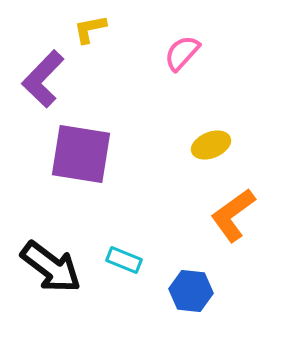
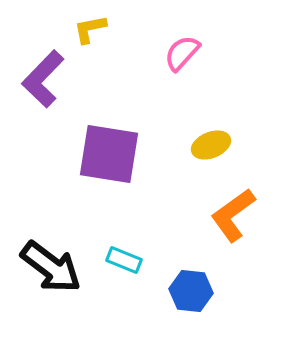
purple square: moved 28 px right
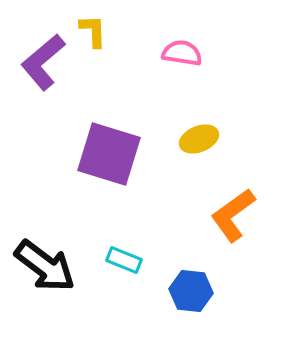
yellow L-shape: moved 3 px right, 2 px down; rotated 99 degrees clockwise
pink semicircle: rotated 57 degrees clockwise
purple L-shape: moved 17 px up; rotated 6 degrees clockwise
yellow ellipse: moved 12 px left, 6 px up
purple square: rotated 8 degrees clockwise
black arrow: moved 6 px left, 1 px up
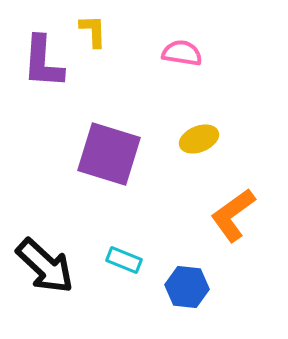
purple L-shape: rotated 46 degrees counterclockwise
black arrow: rotated 6 degrees clockwise
blue hexagon: moved 4 px left, 4 px up
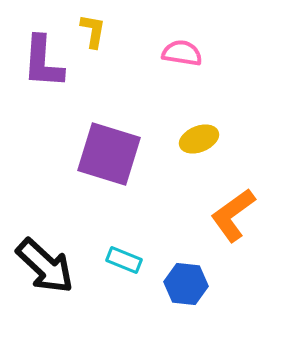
yellow L-shape: rotated 12 degrees clockwise
blue hexagon: moved 1 px left, 3 px up
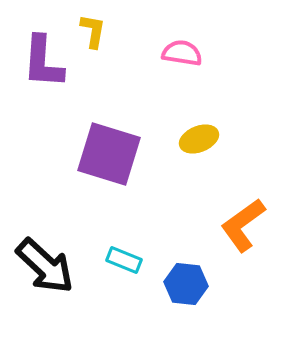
orange L-shape: moved 10 px right, 10 px down
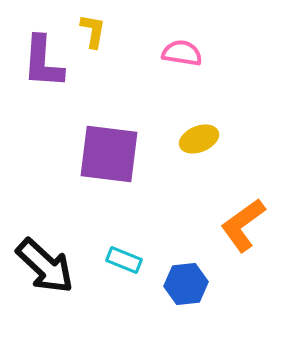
purple square: rotated 10 degrees counterclockwise
blue hexagon: rotated 12 degrees counterclockwise
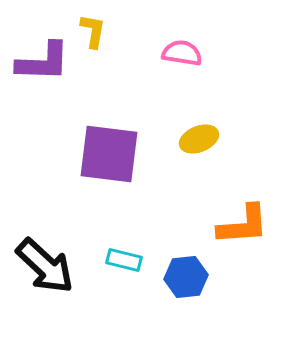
purple L-shape: rotated 92 degrees counterclockwise
orange L-shape: rotated 148 degrees counterclockwise
cyan rectangle: rotated 8 degrees counterclockwise
blue hexagon: moved 7 px up
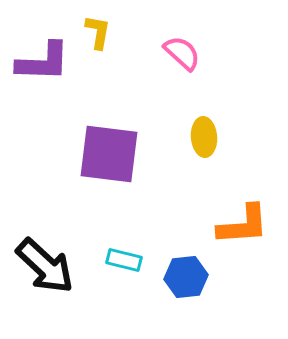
yellow L-shape: moved 5 px right, 1 px down
pink semicircle: rotated 33 degrees clockwise
yellow ellipse: moved 5 px right, 2 px up; rotated 72 degrees counterclockwise
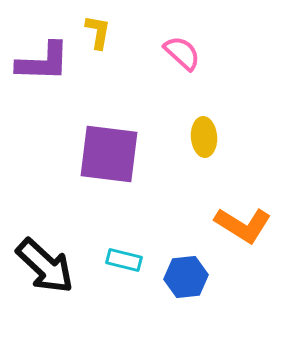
orange L-shape: rotated 36 degrees clockwise
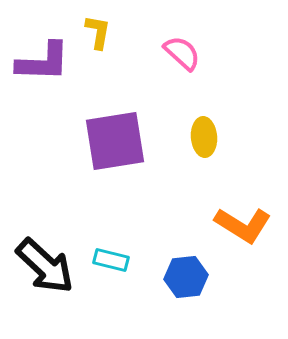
purple square: moved 6 px right, 13 px up; rotated 16 degrees counterclockwise
cyan rectangle: moved 13 px left
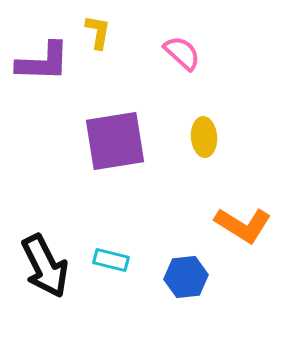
black arrow: rotated 20 degrees clockwise
